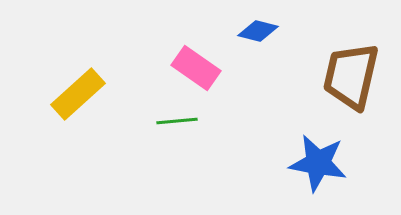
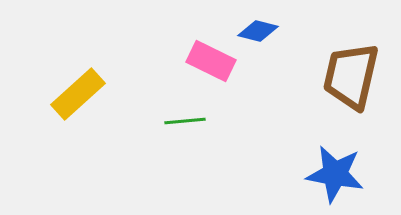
pink rectangle: moved 15 px right, 7 px up; rotated 9 degrees counterclockwise
green line: moved 8 px right
blue star: moved 17 px right, 11 px down
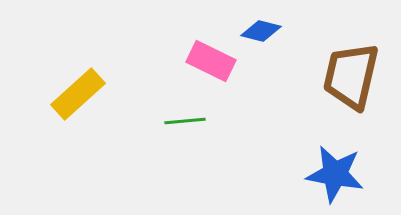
blue diamond: moved 3 px right
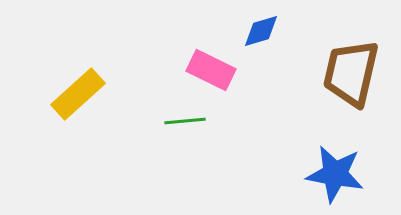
blue diamond: rotated 30 degrees counterclockwise
pink rectangle: moved 9 px down
brown trapezoid: moved 3 px up
